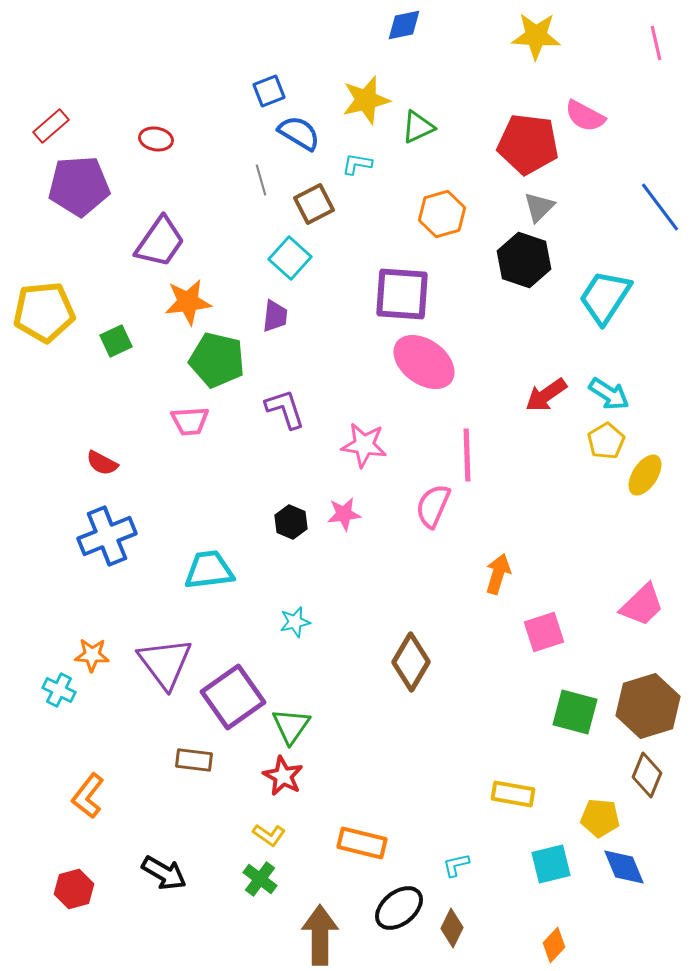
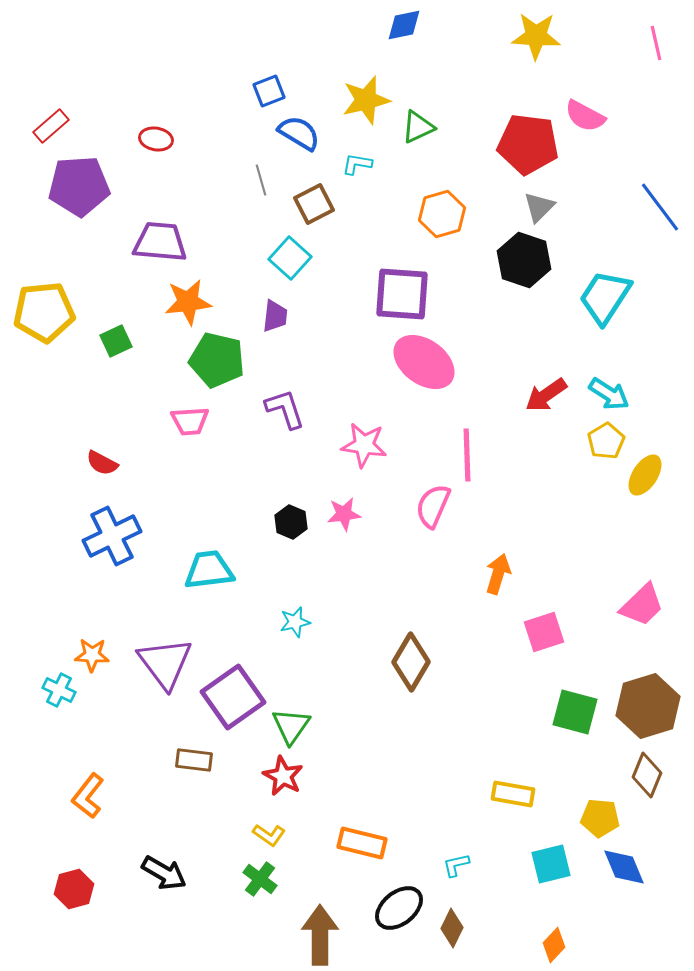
purple trapezoid at (160, 242): rotated 120 degrees counterclockwise
blue cross at (107, 536): moved 5 px right; rotated 4 degrees counterclockwise
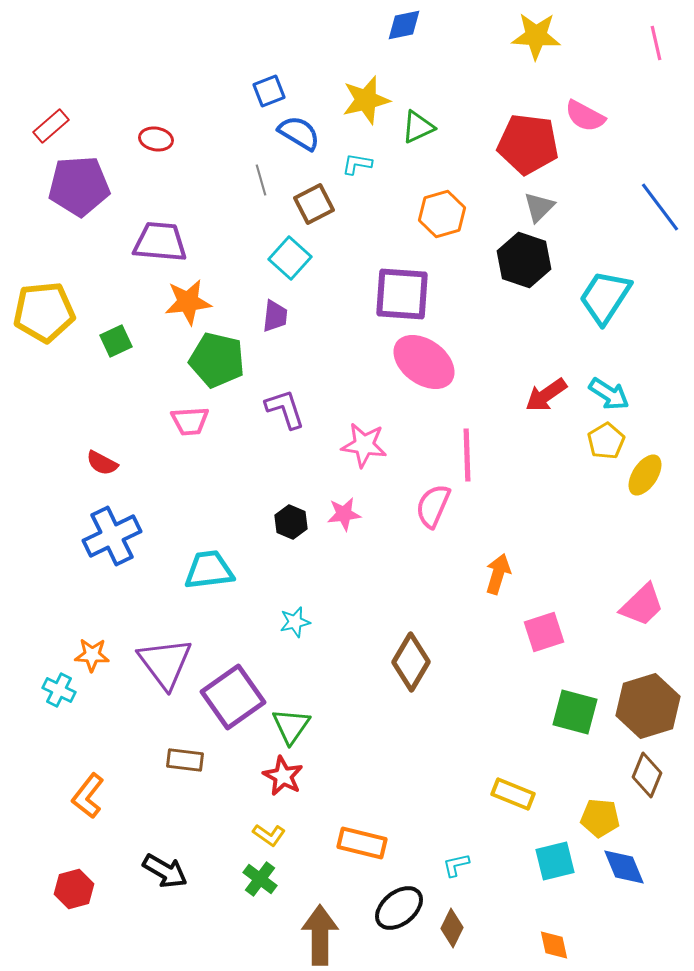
brown rectangle at (194, 760): moved 9 px left
yellow rectangle at (513, 794): rotated 12 degrees clockwise
cyan square at (551, 864): moved 4 px right, 3 px up
black arrow at (164, 873): moved 1 px right, 2 px up
orange diamond at (554, 945): rotated 56 degrees counterclockwise
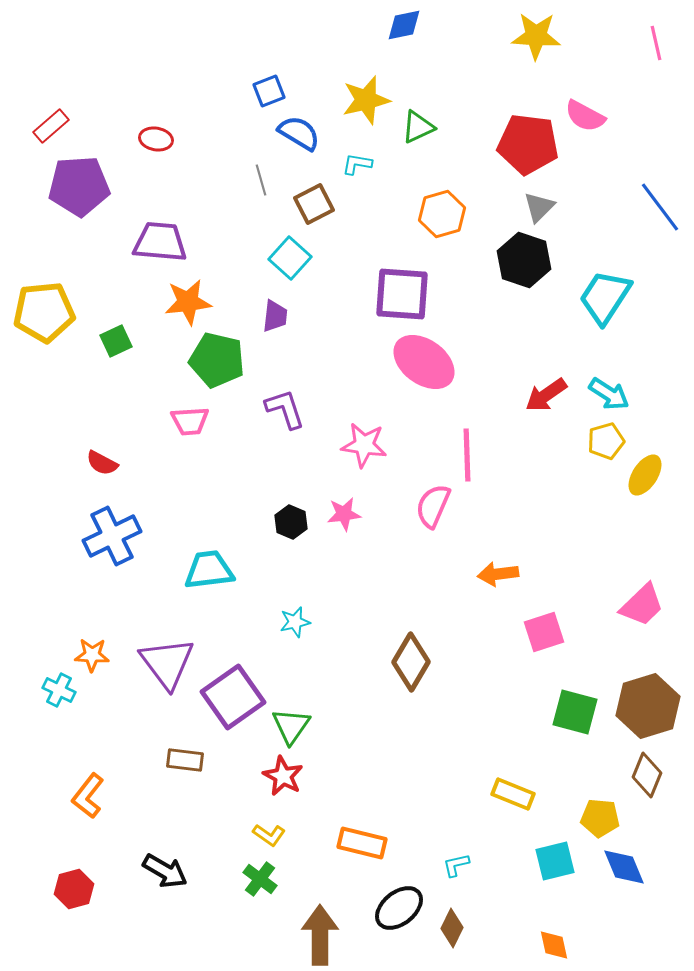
yellow pentagon at (606, 441): rotated 15 degrees clockwise
orange arrow at (498, 574): rotated 114 degrees counterclockwise
purple triangle at (165, 663): moved 2 px right
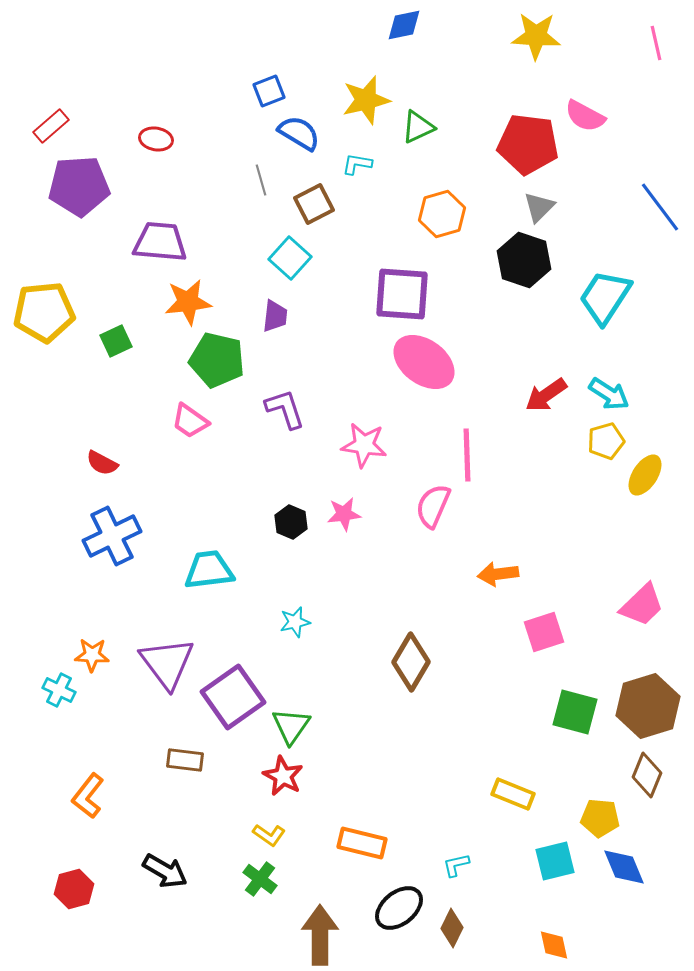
pink trapezoid at (190, 421): rotated 39 degrees clockwise
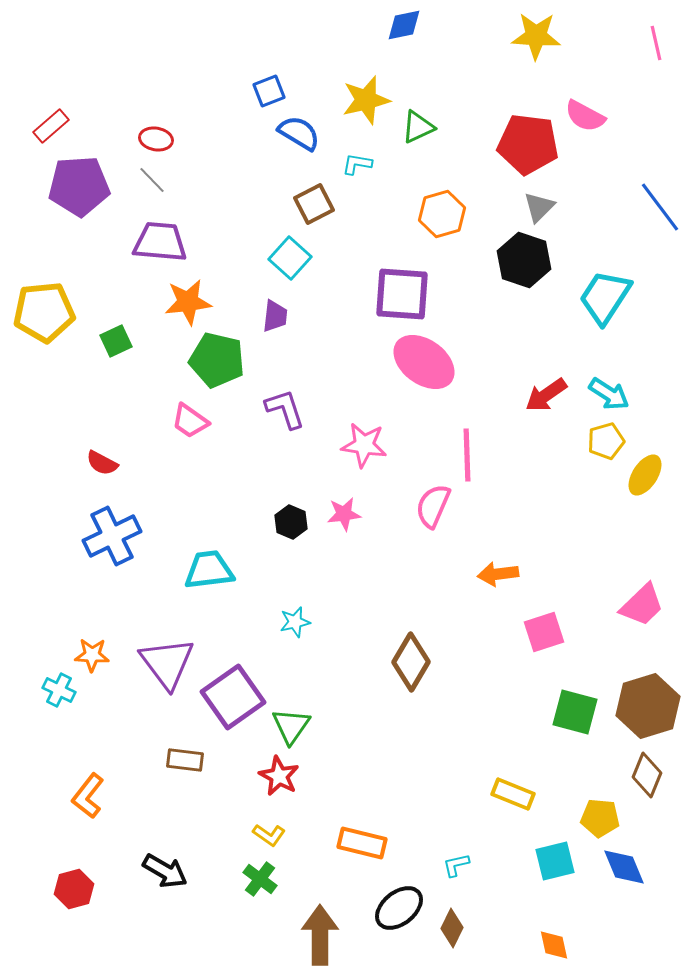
gray line at (261, 180): moved 109 px left; rotated 28 degrees counterclockwise
red star at (283, 776): moved 4 px left
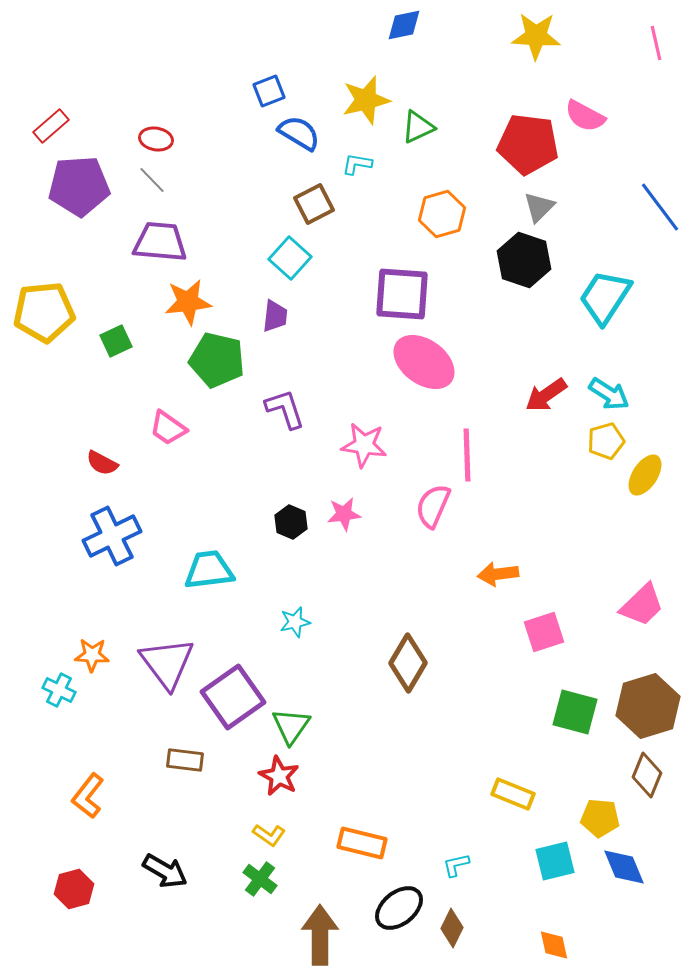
pink trapezoid at (190, 421): moved 22 px left, 7 px down
brown diamond at (411, 662): moved 3 px left, 1 px down
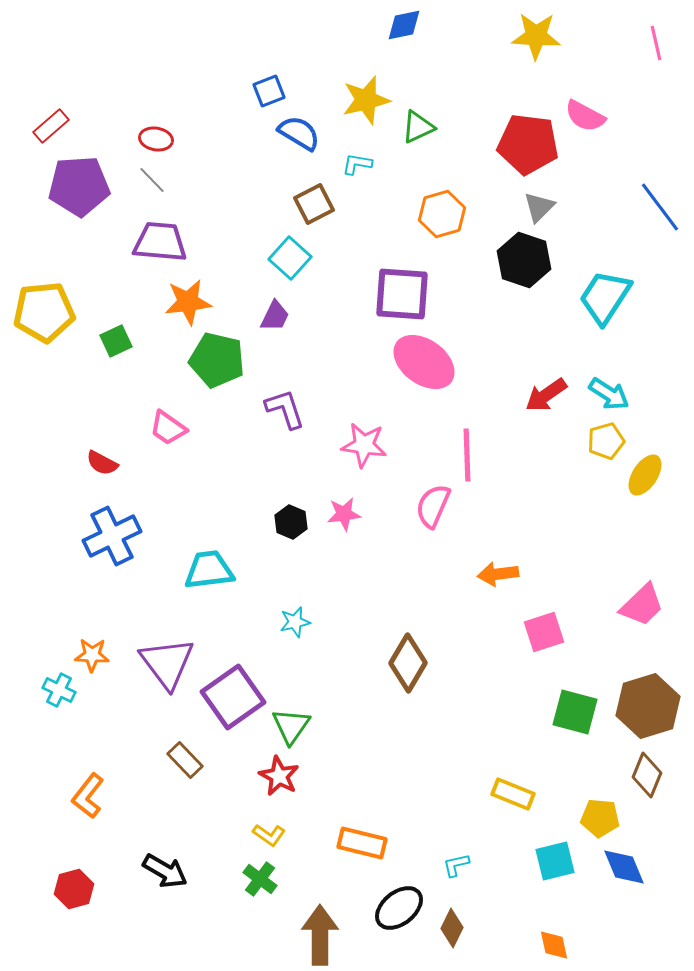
purple trapezoid at (275, 316): rotated 20 degrees clockwise
brown rectangle at (185, 760): rotated 39 degrees clockwise
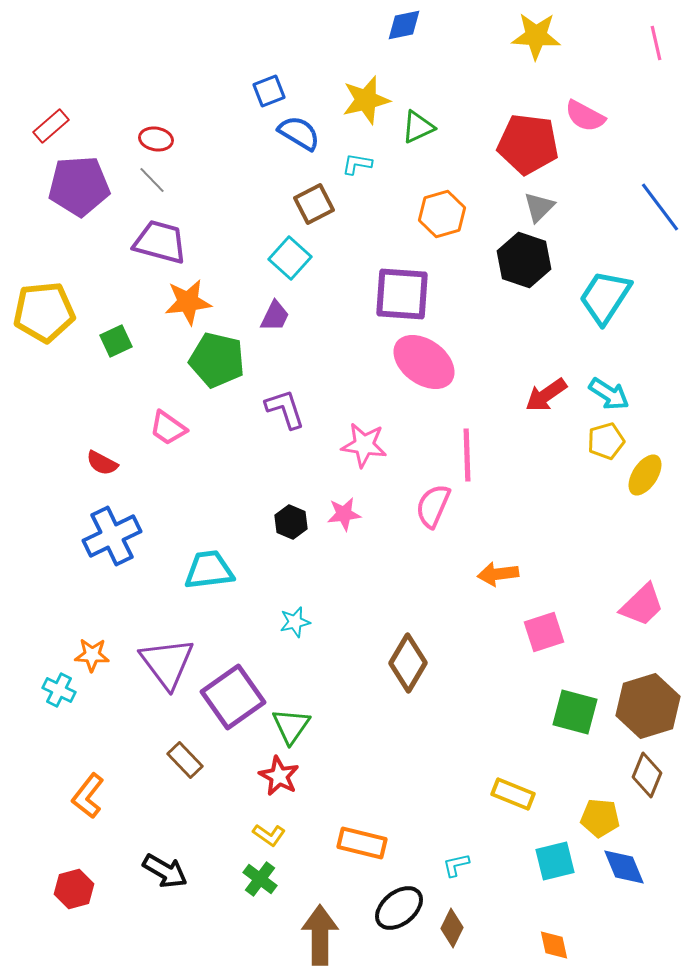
purple trapezoid at (160, 242): rotated 10 degrees clockwise
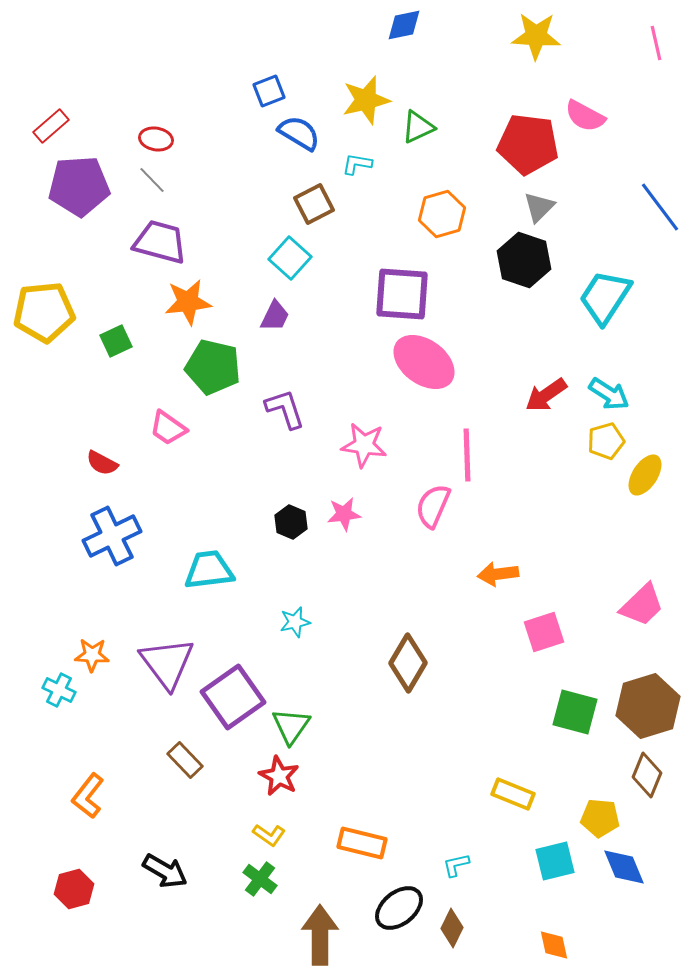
green pentagon at (217, 360): moved 4 px left, 7 px down
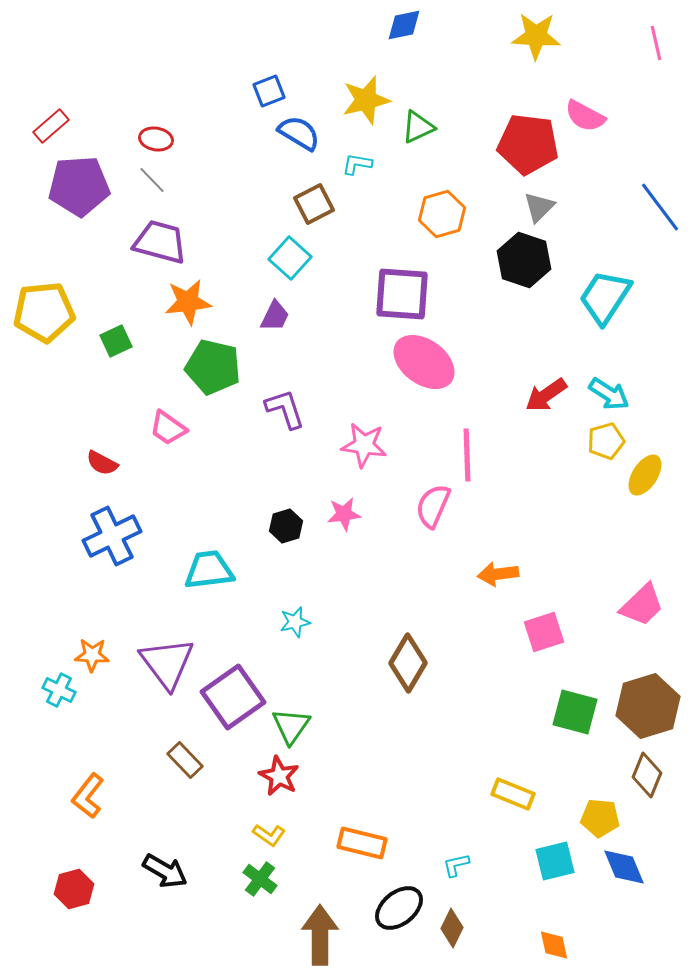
black hexagon at (291, 522): moved 5 px left, 4 px down; rotated 20 degrees clockwise
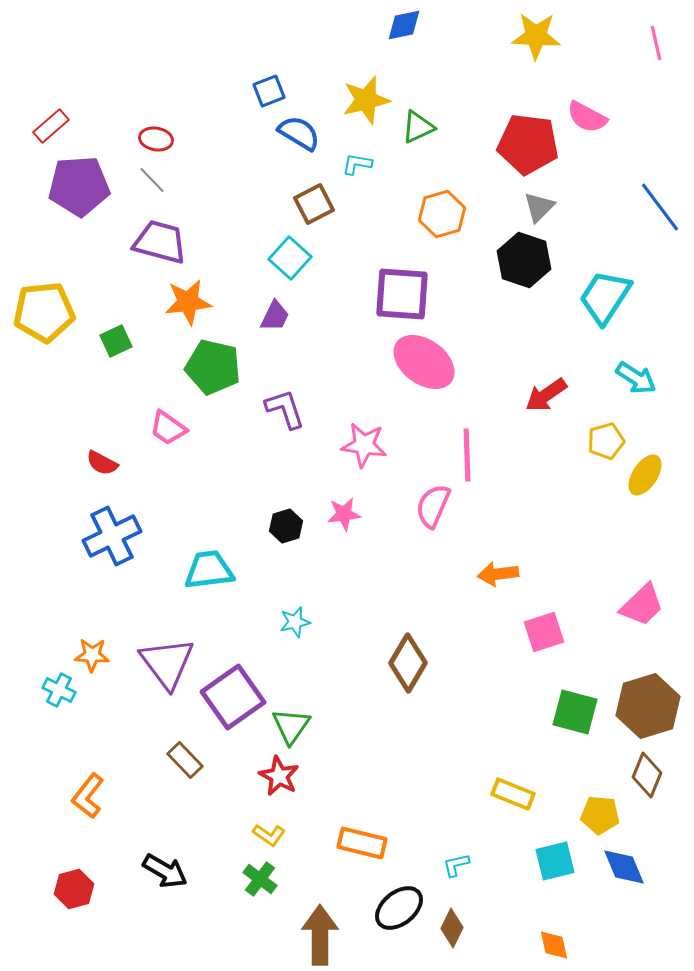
pink semicircle at (585, 116): moved 2 px right, 1 px down
cyan arrow at (609, 394): moved 27 px right, 16 px up
yellow pentagon at (600, 818): moved 3 px up
